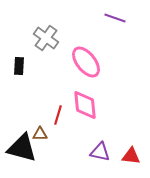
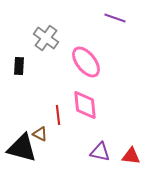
red line: rotated 24 degrees counterclockwise
brown triangle: rotated 28 degrees clockwise
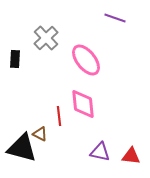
gray cross: rotated 10 degrees clockwise
pink ellipse: moved 2 px up
black rectangle: moved 4 px left, 7 px up
pink diamond: moved 2 px left, 1 px up
red line: moved 1 px right, 1 px down
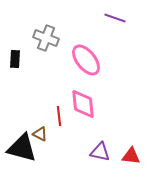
gray cross: rotated 25 degrees counterclockwise
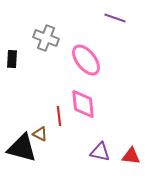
black rectangle: moved 3 px left
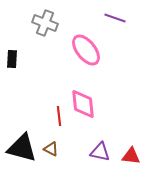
gray cross: moved 1 px left, 15 px up
pink ellipse: moved 10 px up
brown triangle: moved 11 px right, 15 px down
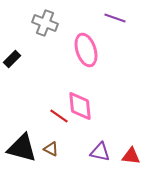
pink ellipse: rotated 20 degrees clockwise
black rectangle: rotated 42 degrees clockwise
pink diamond: moved 3 px left, 2 px down
red line: rotated 48 degrees counterclockwise
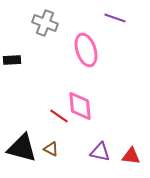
black rectangle: moved 1 px down; rotated 42 degrees clockwise
